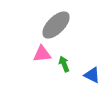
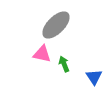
pink triangle: rotated 18 degrees clockwise
blue triangle: moved 2 px right, 2 px down; rotated 30 degrees clockwise
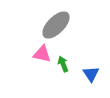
green arrow: moved 1 px left
blue triangle: moved 3 px left, 3 px up
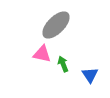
blue triangle: moved 1 px left, 1 px down
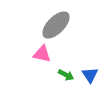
green arrow: moved 3 px right, 11 px down; rotated 140 degrees clockwise
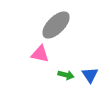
pink triangle: moved 2 px left
green arrow: rotated 14 degrees counterclockwise
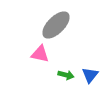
blue triangle: rotated 12 degrees clockwise
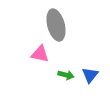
gray ellipse: rotated 60 degrees counterclockwise
